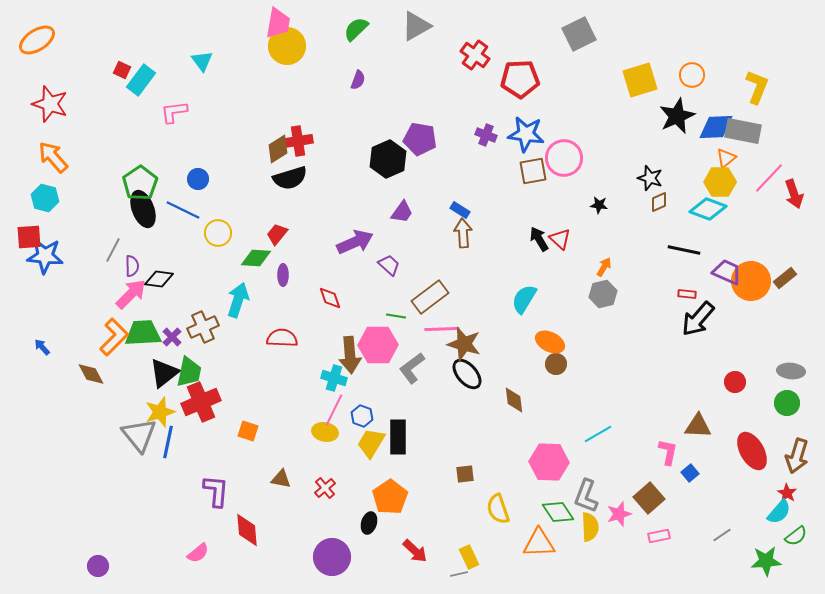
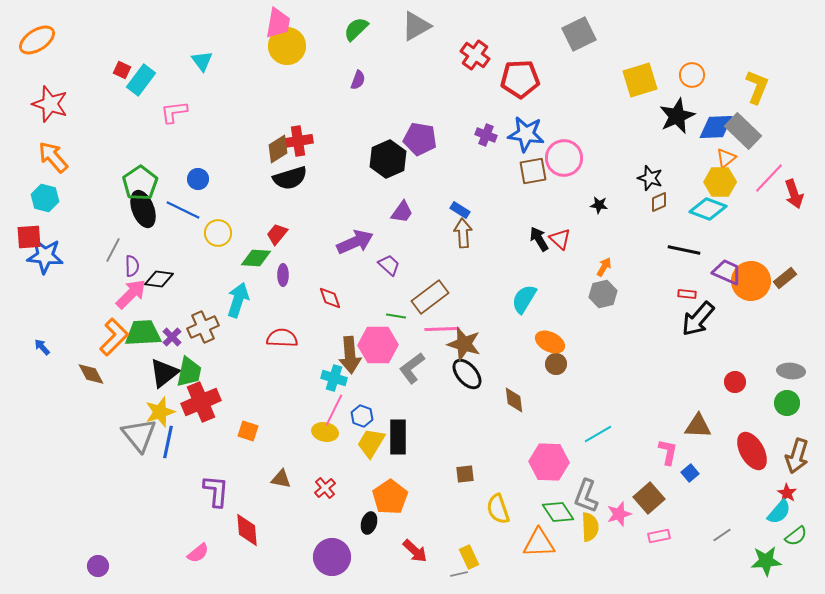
gray rectangle at (743, 131): rotated 33 degrees clockwise
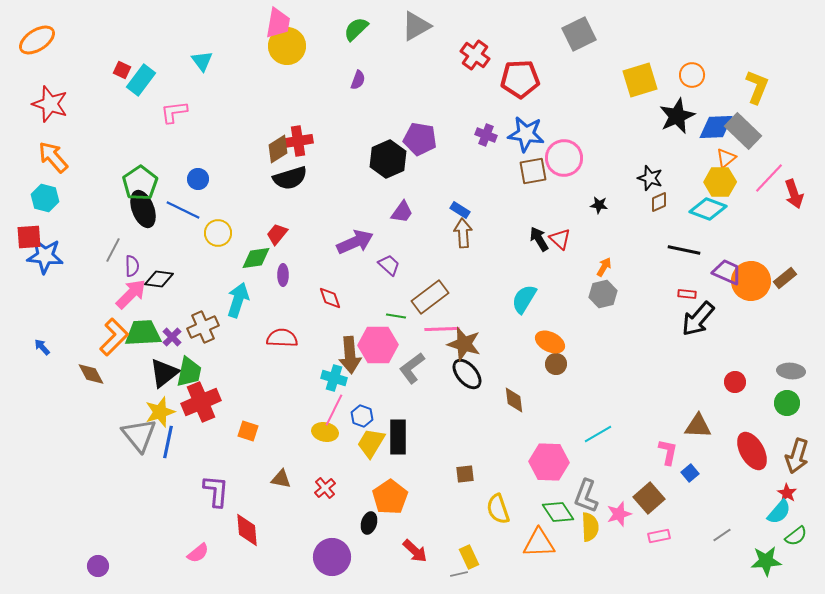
green diamond at (256, 258): rotated 12 degrees counterclockwise
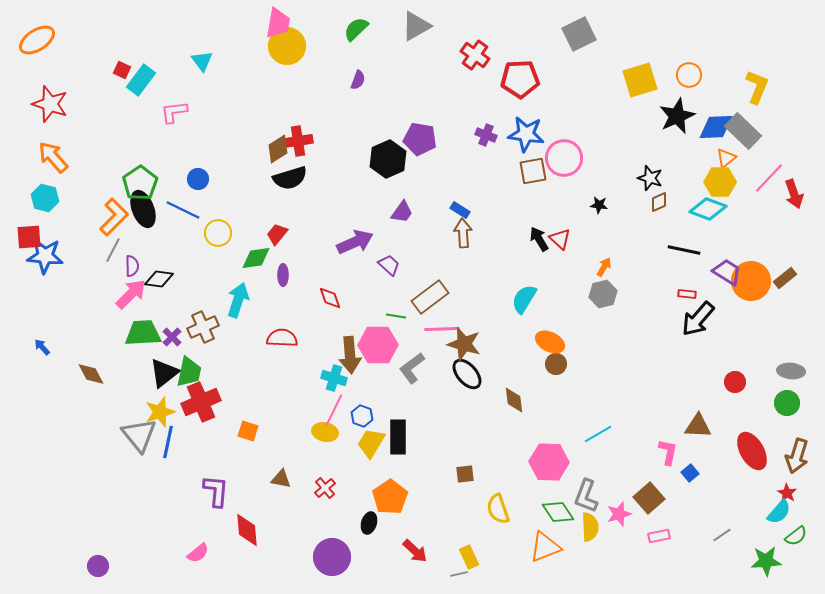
orange circle at (692, 75): moved 3 px left
purple trapezoid at (727, 272): rotated 8 degrees clockwise
orange L-shape at (114, 337): moved 120 px up
orange triangle at (539, 543): moved 6 px right, 4 px down; rotated 20 degrees counterclockwise
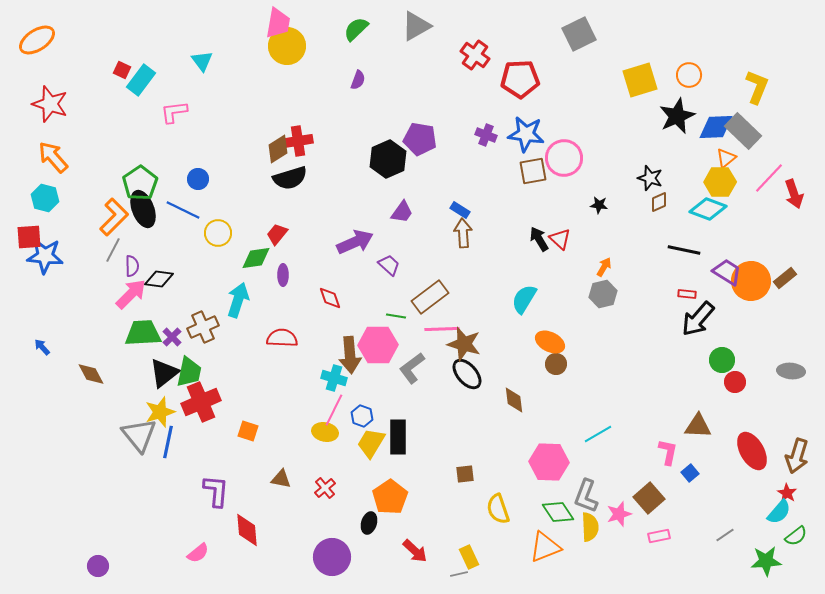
green circle at (787, 403): moved 65 px left, 43 px up
gray line at (722, 535): moved 3 px right
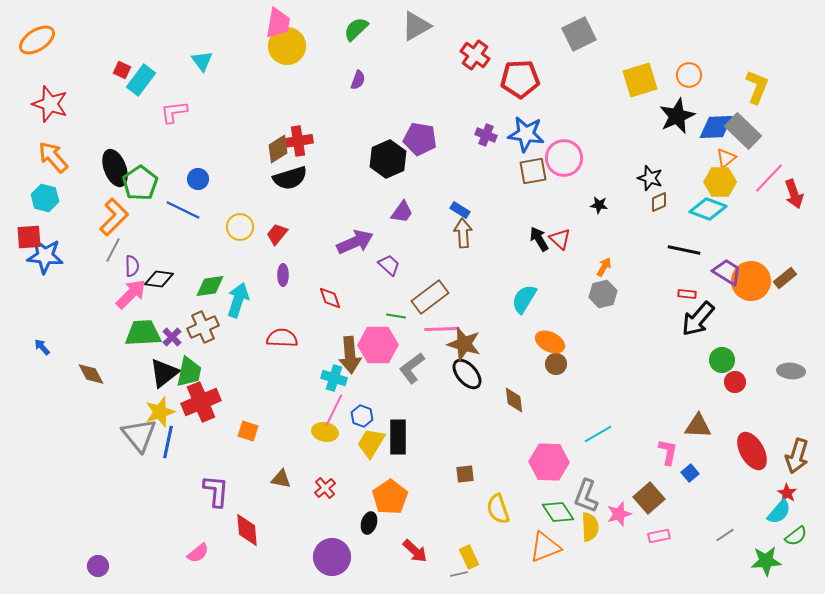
black ellipse at (143, 209): moved 28 px left, 41 px up
yellow circle at (218, 233): moved 22 px right, 6 px up
green diamond at (256, 258): moved 46 px left, 28 px down
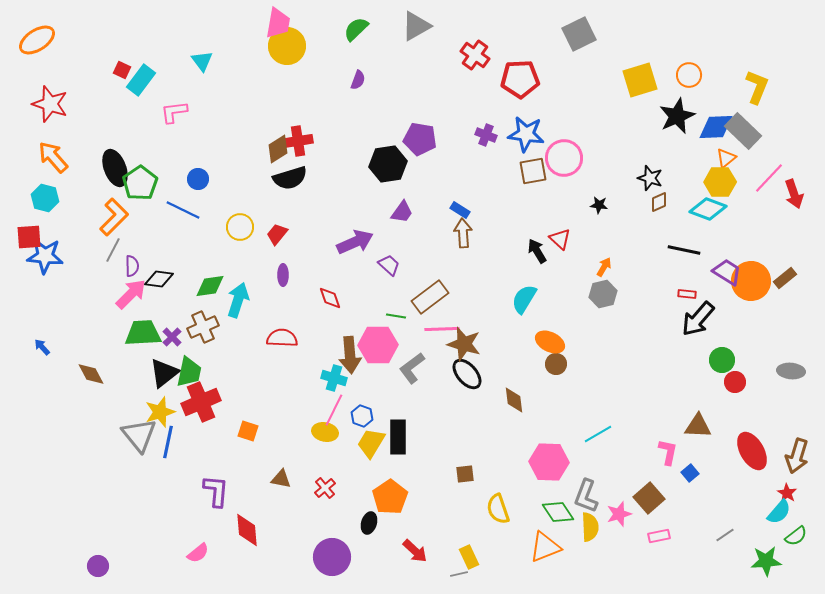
black hexagon at (388, 159): moved 5 px down; rotated 15 degrees clockwise
black arrow at (539, 239): moved 2 px left, 12 px down
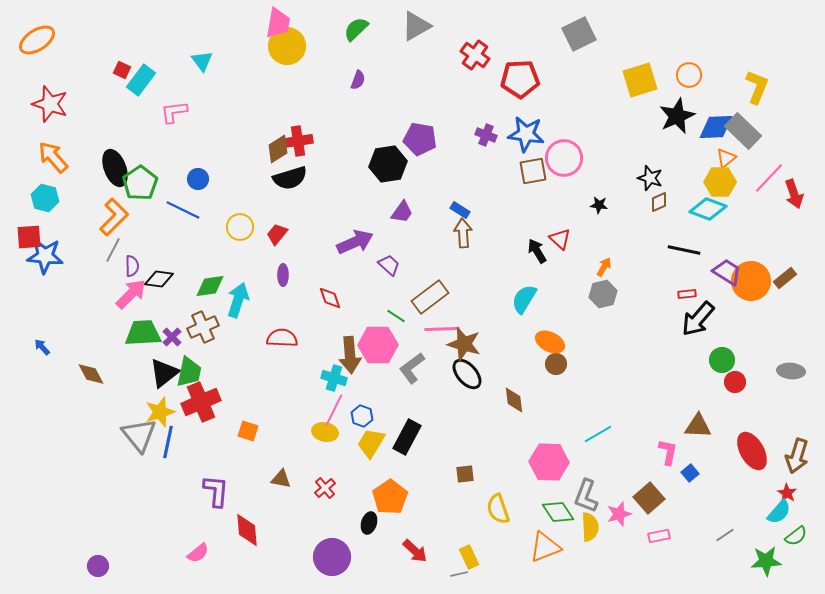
red rectangle at (687, 294): rotated 12 degrees counterclockwise
green line at (396, 316): rotated 24 degrees clockwise
black rectangle at (398, 437): moved 9 px right; rotated 28 degrees clockwise
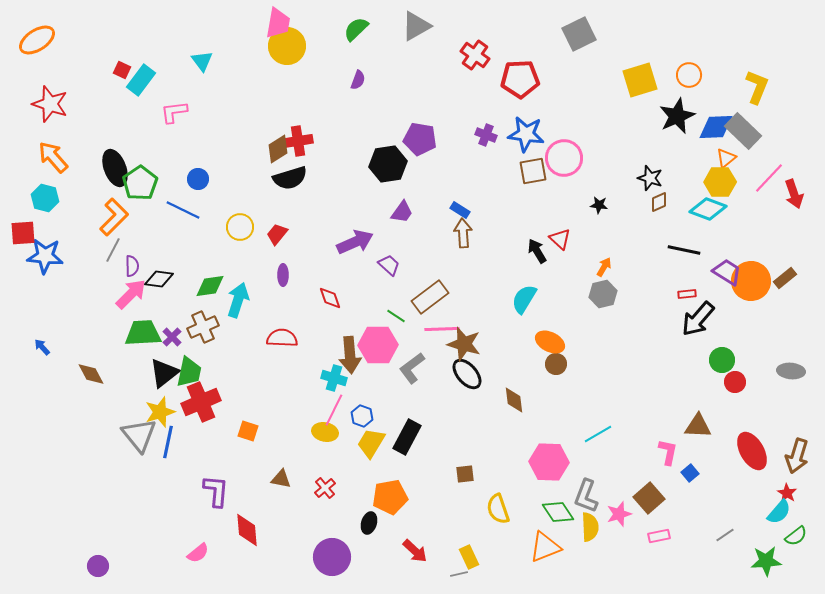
red square at (29, 237): moved 6 px left, 4 px up
orange pentagon at (390, 497): rotated 24 degrees clockwise
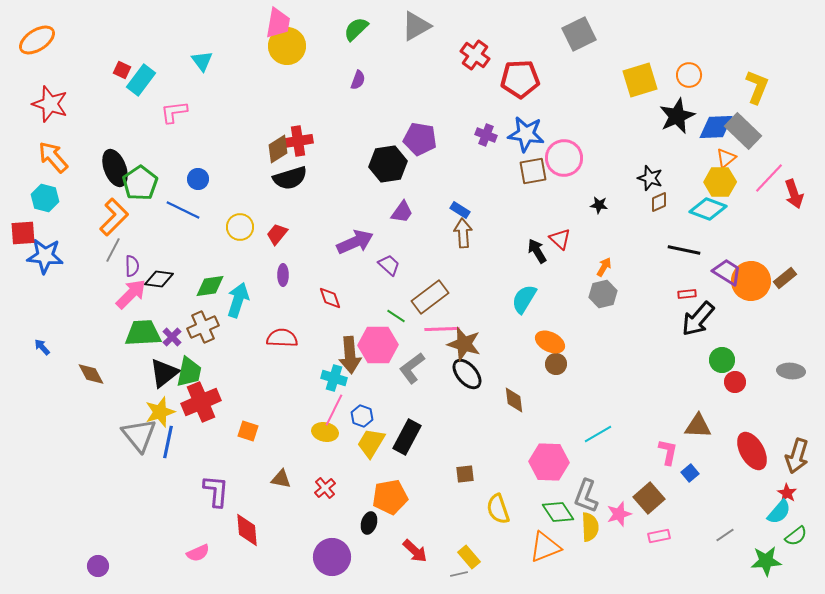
pink semicircle at (198, 553): rotated 15 degrees clockwise
yellow rectangle at (469, 557): rotated 15 degrees counterclockwise
